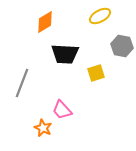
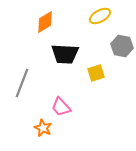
pink trapezoid: moved 1 px left, 3 px up
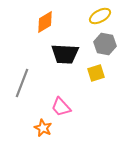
gray hexagon: moved 17 px left, 2 px up
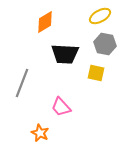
yellow square: rotated 30 degrees clockwise
orange star: moved 3 px left, 5 px down
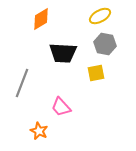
orange diamond: moved 4 px left, 3 px up
black trapezoid: moved 2 px left, 1 px up
yellow square: rotated 24 degrees counterclockwise
orange star: moved 1 px left, 2 px up
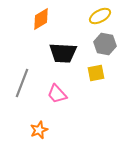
pink trapezoid: moved 4 px left, 13 px up
orange star: moved 1 px up; rotated 24 degrees clockwise
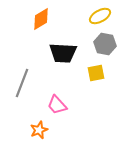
pink trapezoid: moved 11 px down
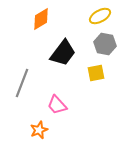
black trapezoid: rotated 56 degrees counterclockwise
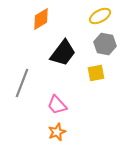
orange star: moved 18 px right, 2 px down
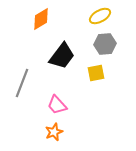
gray hexagon: rotated 15 degrees counterclockwise
black trapezoid: moved 1 px left, 3 px down
orange star: moved 3 px left
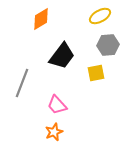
gray hexagon: moved 3 px right, 1 px down
